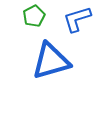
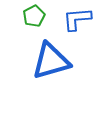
blue L-shape: rotated 12 degrees clockwise
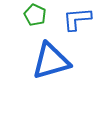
green pentagon: moved 1 px right, 1 px up; rotated 20 degrees counterclockwise
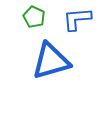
green pentagon: moved 1 px left, 2 px down
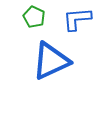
blue triangle: rotated 9 degrees counterclockwise
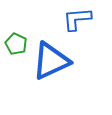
green pentagon: moved 18 px left, 27 px down
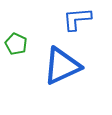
blue triangle: moved 11 px right, 5 px down
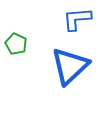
blue triangle: moved 8 px right; rotated 18 degrees counterclockwise
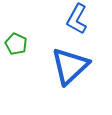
blue L-shape: rotated 56 degrees counterclockwise
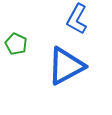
blue triangle: moved 4 px left; rotated 15 degrees clockwise
